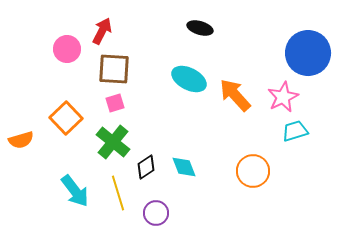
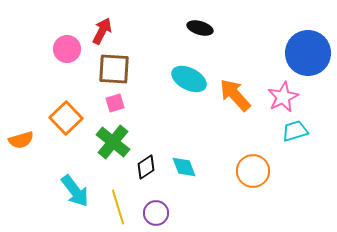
yellow line: moved 14 px down
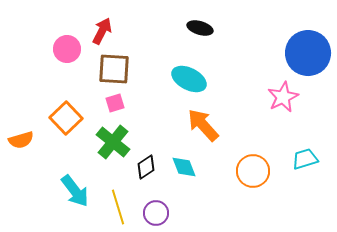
orange arrow: moved 32 px left, 30 px down
cyan trapezoid: moved 10 px right, 28 px down
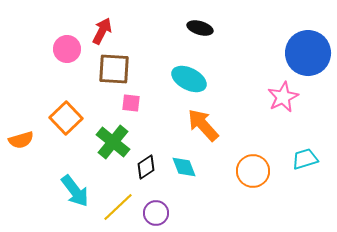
pink square: moved 16 px right; rotated 24 degrees clockwise
yellow line: rotated 64 degrees clockwise
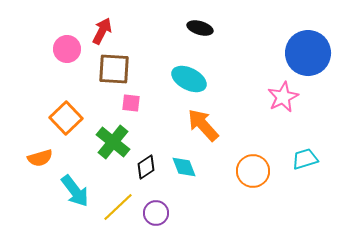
orange semicircle: moved 19 px right, 18 px down
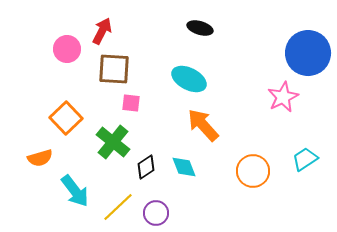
cyan trapezoid: rotated 16 degrees counterclockwise
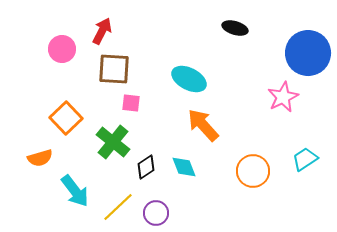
black ellipse: moved 35 px right
pink circle: moved 5 px left
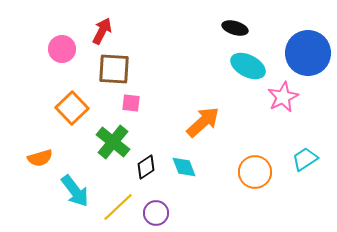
cyan ellipse: moved 59 px right, 13 px up
orange square: moved 6 px right, 10 px up
orange arrow: moved 3 px up; rotated 90 degrees clockwise
orange circle: moved 2 px right, 1 px down
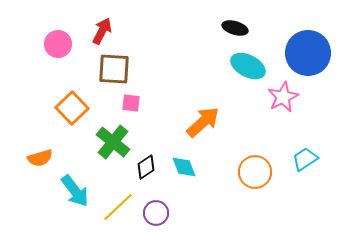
pink circle: moved 4 px left, 5 px up
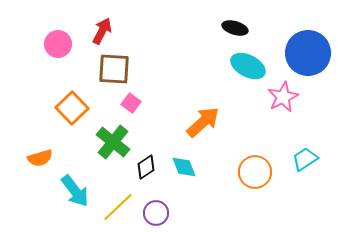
pink square: rotated 30 degrees clockwise
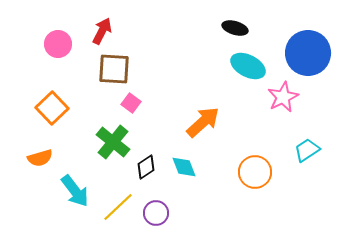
orange square: moved 20 px left
cyan trapezoid: moved 2 px right, 9 px up
